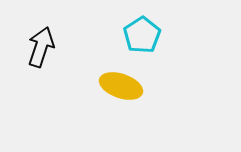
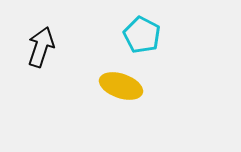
cyan pentagon: rotated 12 degrees counterclockwise
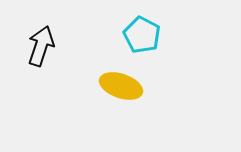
black arrow: moved 1 px up
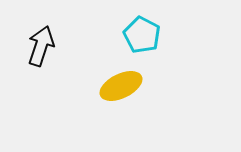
yellow ellipse: rotated 45 degrees counterclockwise
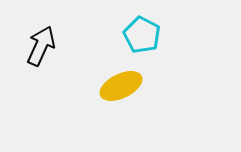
black arrow: rotated 6 degrees clockwise
